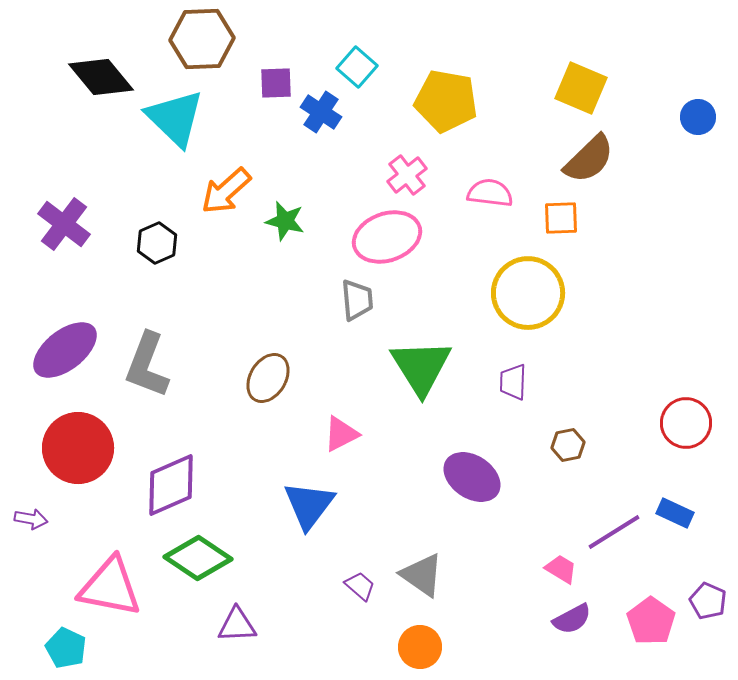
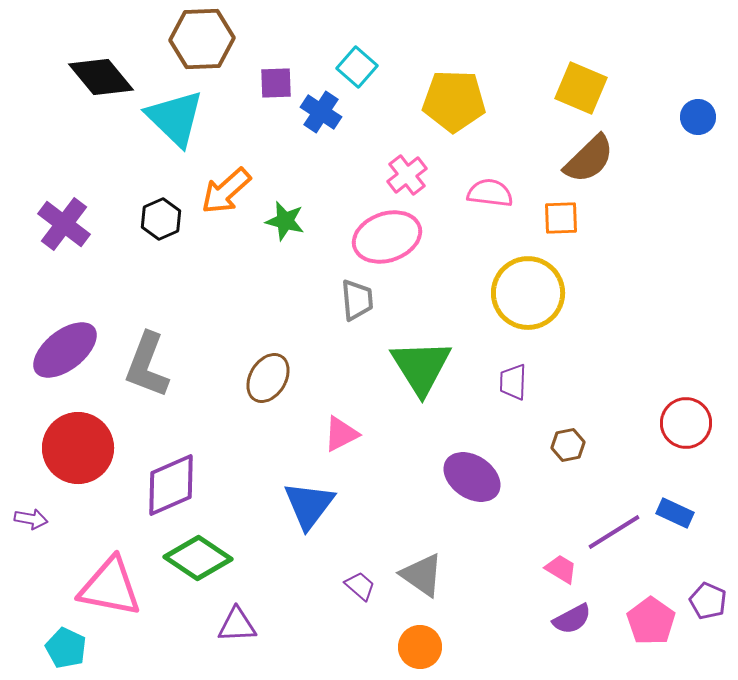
yellow pentagon at (446, 101): moved 8 px right; rotated 8 degrees counterclockwise
black hexagon at (157, 243): moved 4 px right, 24 px up
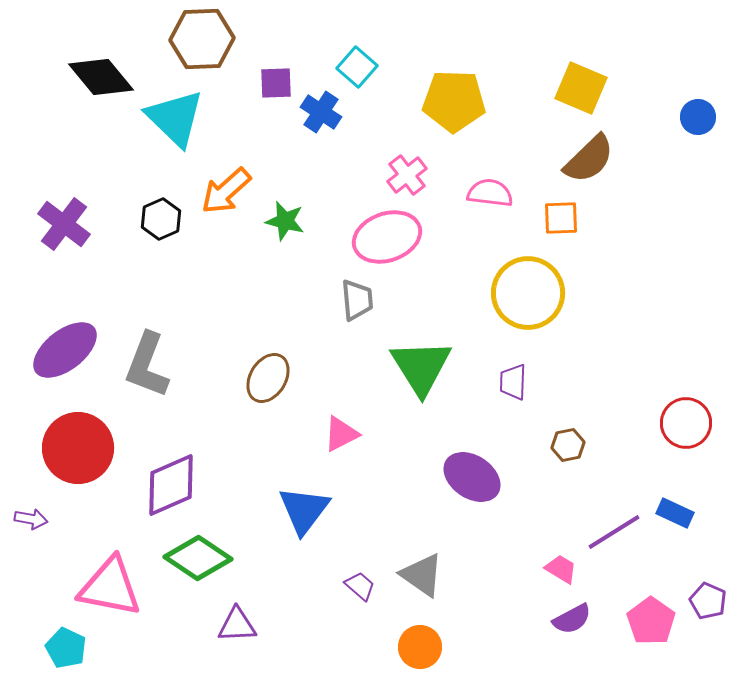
blue triangle at (309, 505): moved 5 px left, 5 px down
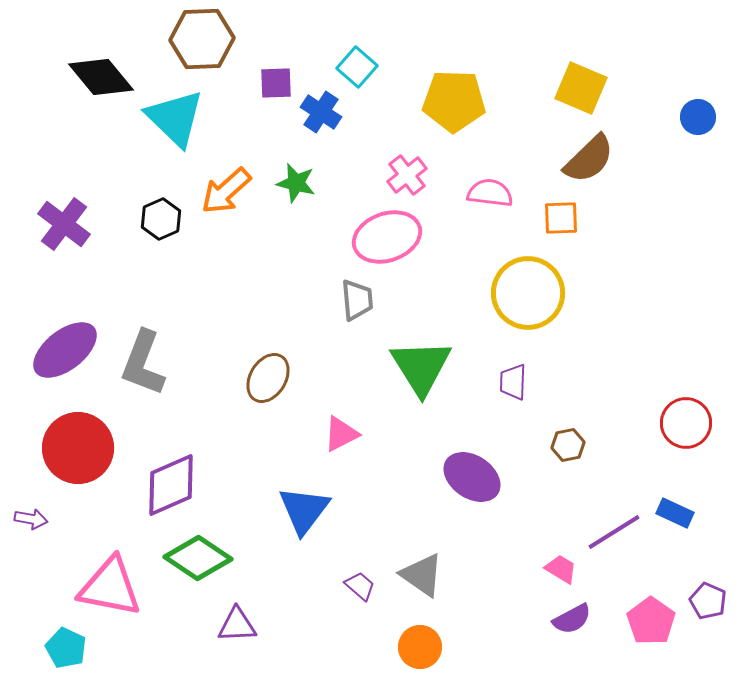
green star at (285, 221): moved 11 px right, 38 px up
gray L-shape at (147, 365): moved 4 px left, 2 px up
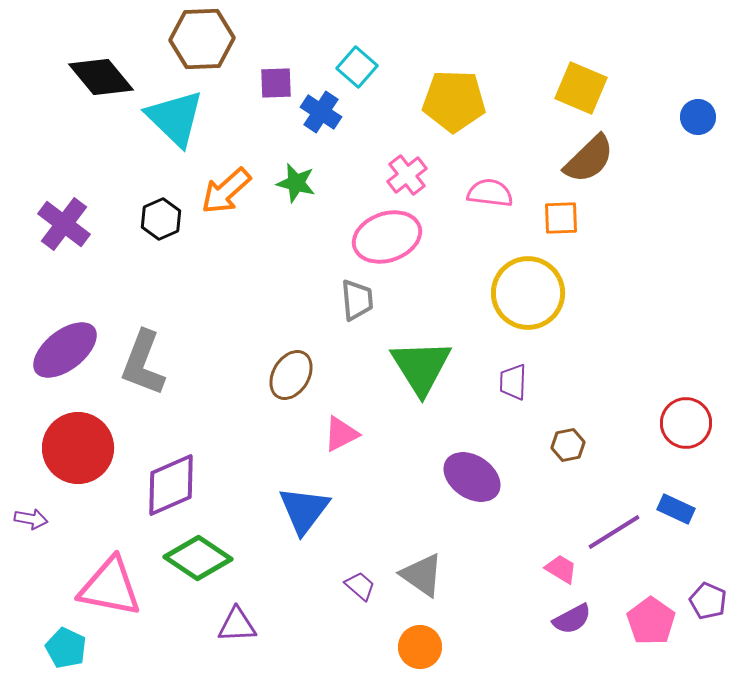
brown ellipse at (268, 378): moved 23 px right, 3 px up
blue rectangle at (675, 513): moved 1 px right, 4 px up
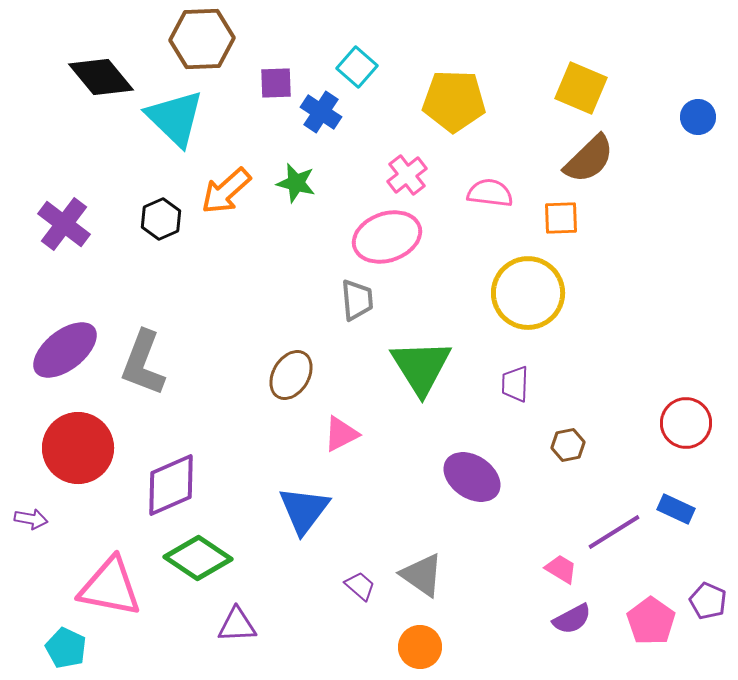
purple trapezoid at (513, 382): moved 2 px right, 2 px down
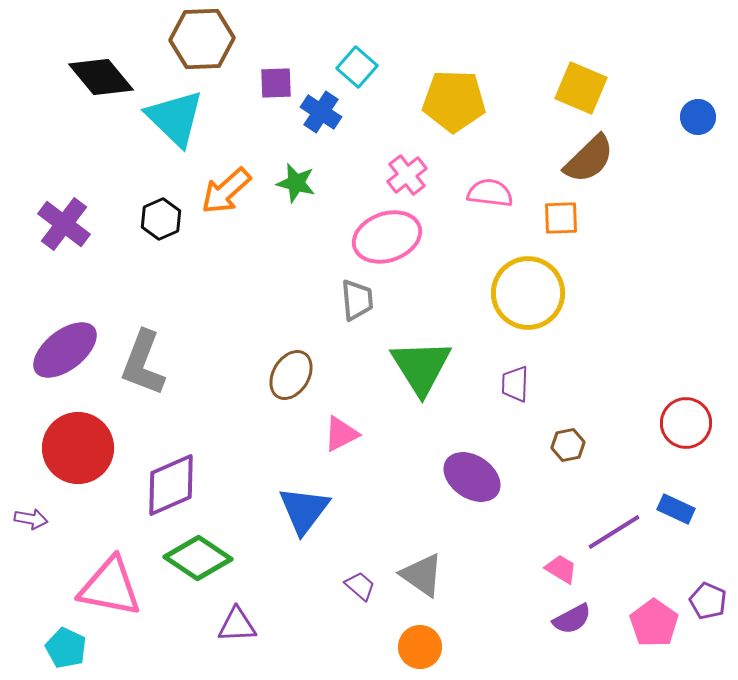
pink pentagon at (651, 621): moved 3 px right, 2 px down
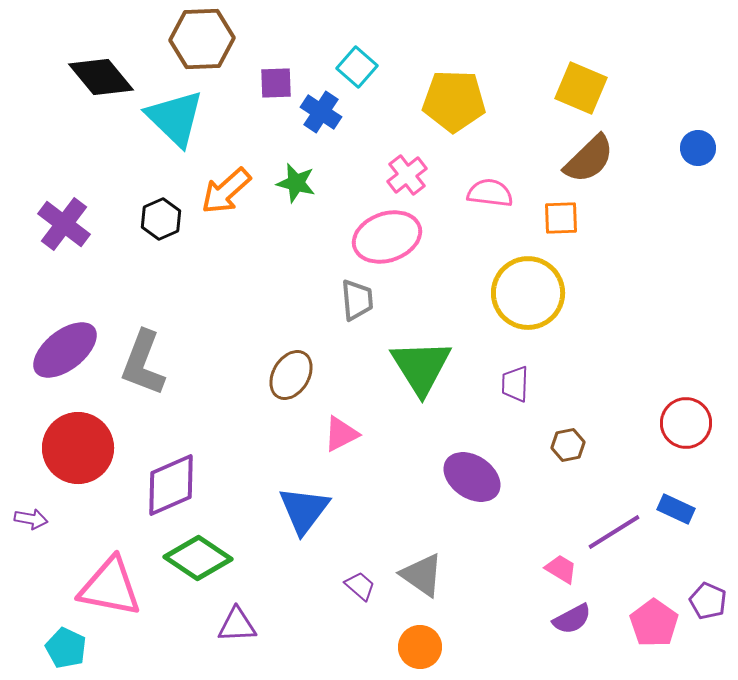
blue circle at (698, 117): moved 31 px down
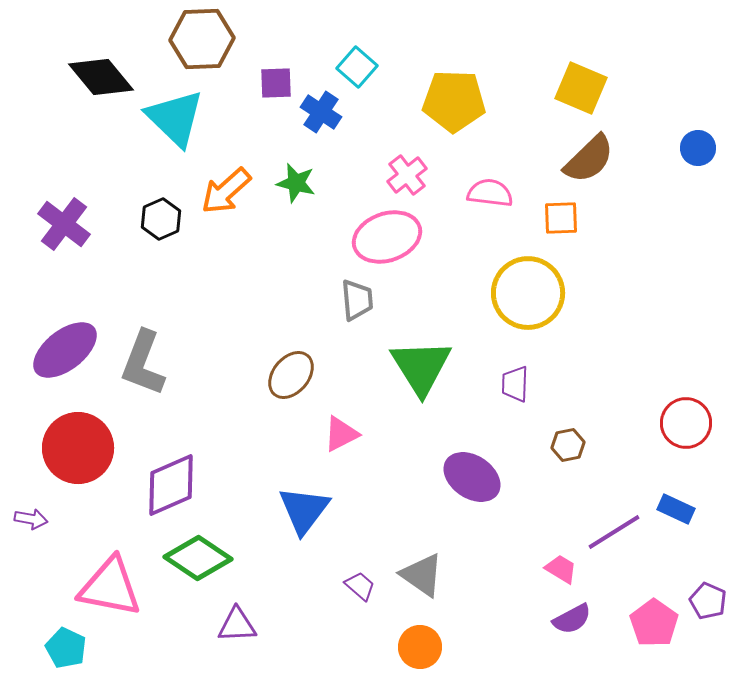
brown ellipse at (291, 375): rotated 9 degrees clockwise
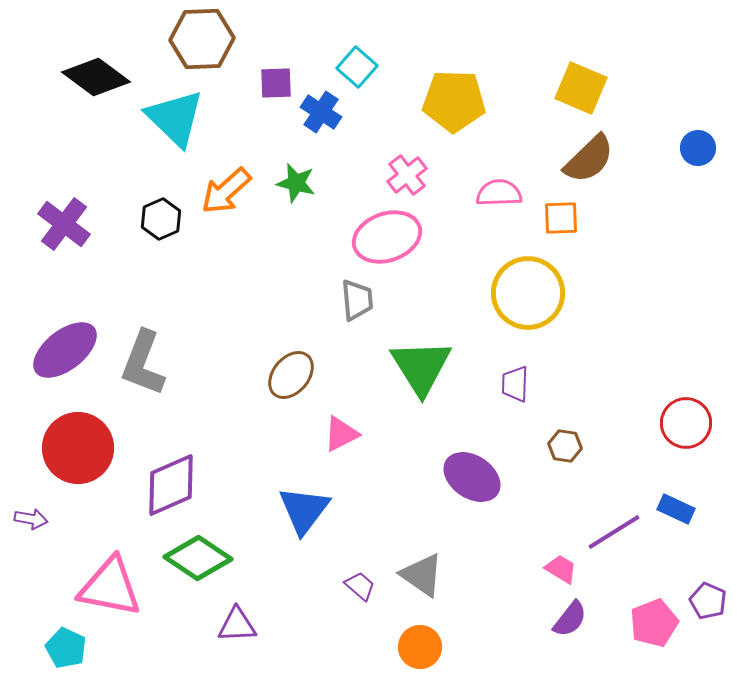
black diamond at (101, 77): moved 5 px left; rotated 14 degrees counterclockwise
pink semicircle at (490, 193): moved 9 px right; rotated 9 degrees counterclockwise
brown hexagon at (568, 445): moved 3 px left, 1 px down; rotated 20 degrees clockwise
purple semicircle at (572, 619): moved 2 px left; rotated 24 degrees counterclockwise
pink pentagon at (654, 623): rotated 15 degrees clockwise
